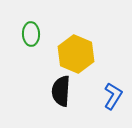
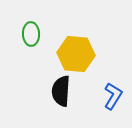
yellow hexagon: rotated 18 degrees counterclockwise
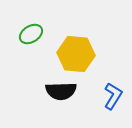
green ellipse: rotated 60 degrees clockwise
black semicircle: rotated 96 degrees counterclockwise
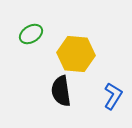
black semicircle: rotated 84 degrees clockwise
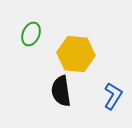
green ellipse: rotated 35 degrees counterclockwise
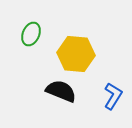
black semicircle: rotated 120 degrees clockwise
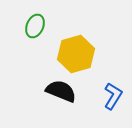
green ellipse: moved 4 px right, 8 px up
yellow hexagon: rotated 21 degrees counterclockwise
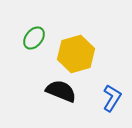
green ellipse: moved 1 px left, 12 px down; rotated 15 degrees clockwise
blue L-shape: moved 1 px left, 2 px down
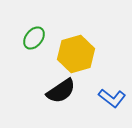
black semicircle: rotated 124 degrees clockwise
blue L-shape: rotated 96 degrees clockwise
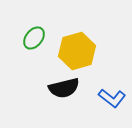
yellow hexagon: moved 1 px right, 3 px up
black semicircle: moved 3 px right, 3 px up; rotated 20 degrees clockwise
